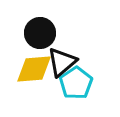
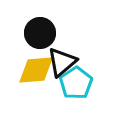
yellow diamond: moved 2 px right, 1 px down
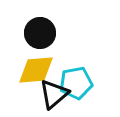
black triangle: moved 8 px left, 32 px down
cyan pentagon: rotated 24 degrees clockwise
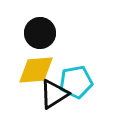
cyan pentagon: moved 1 px up
black triangle: rotated 8 degrees clockwise
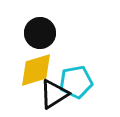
yellow diamond: rotated 12 degrees counterclockwise
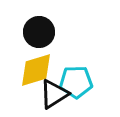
black circle: moved 1 px left, 1 px up
cyan pentagon: rotated 8 degrees clockwise
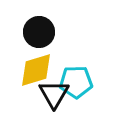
black triangle: rotated 28 degrees counterclockwise
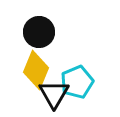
yellow diamond: rotated 51 degrees counterclockwise
cyan pentagon: moved 1 px right; rotated 20 degrees counterclockwise
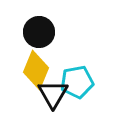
cyan pentagon: rotated 12 degrees clockwise
black triangle: moved 1 px left
